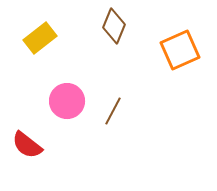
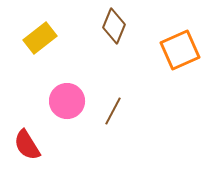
red semicircle: rotated 20 degrees clockwise
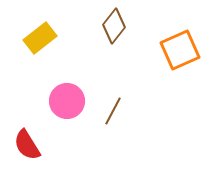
brown diamond: rotated 16 degrees clockwise
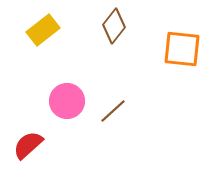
yellow rectangle: moved 3 px right, 8 px up
orange square: moved 2 px right, 1 px up; rotated 30 degrees clockwise
brown line: rotated 20 degrees clockwise
red semicircle: moved 1 px right; rotated 80 degrees clockwise
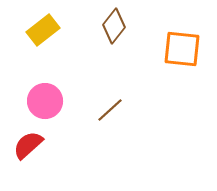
pink circle: moved 22 px left
brown line: moved 3 px left, 1 px up
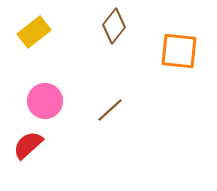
yellow rectangle: moved 9 px left, 2 px down
orange square: moved 3 px left, 2 px down
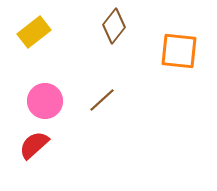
brown line: moved 8 px left, 10 px up
red semicircle: moved 6 px right
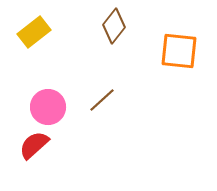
pink circle: moved 3 px right, 6 px down
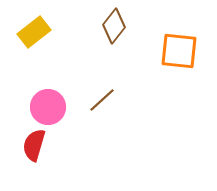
red semicircle: rotated 32 degrees counterclockwise
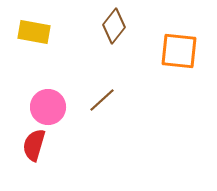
yellow rectangle: rotated 48 degrees clockwise
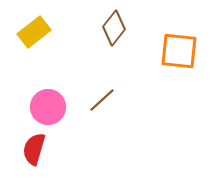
brown diamond: moved 2 px down
yellow rectangle: rotated 48 degrees counterclockwise
red semicircle: moved 4 px down
